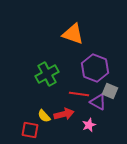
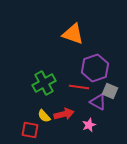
purple hexagon: rotated 20 degrees clockwise
green cross: moved 3 px left, 9 px down
red line: moved 7 px up
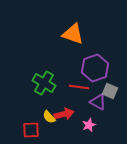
green cross: rotated 30 degrees counterclockwise
yellow semicircle: moved 5 px right, 1 px down
red square: moved 1 px right; rotated 12 degrees counterclockwise
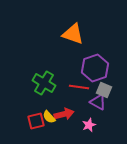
gray square: moved 6 px left, 1 px up
red square: moved 5 px right, 9 px up; rotated 12 degrees counterclockwise
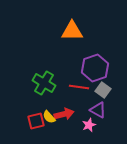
orange triangle: moved 1 px left, 3 px up; rotated 20 degrees counterclockwise
gray square: moved 1 px left; rotated 14 degrees clockwise
purple triangle: moved 8 px down
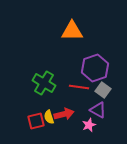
yellow semicircle: rotated 24 degrees clockwise
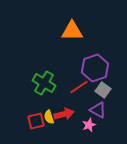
red line: rotated 42 degrees counterclockwise
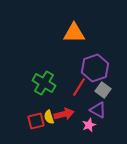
orange triangle: moved 2 px right, 2 px down
red line: rotated 24 degrees counterclockwise
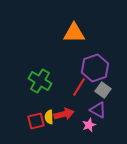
green cross: moved 4 px left, 2 px up
yellow semicircle: rotated 16 degrees clockwise
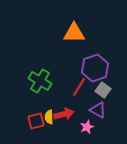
pink star: moved 2 px left, 2 px down
